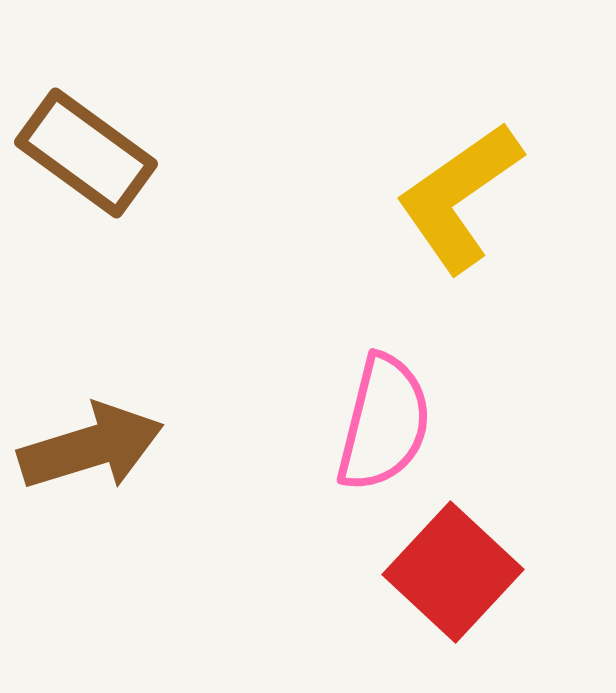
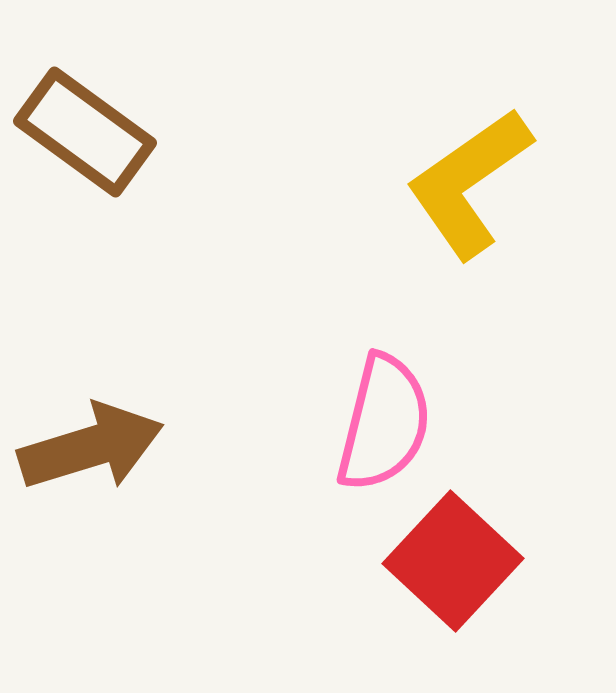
brown rectangle: moved 1 px left, 21 px up
yellow L-shape: moved 10 px right, 14 px up
red square: moved 11 px up
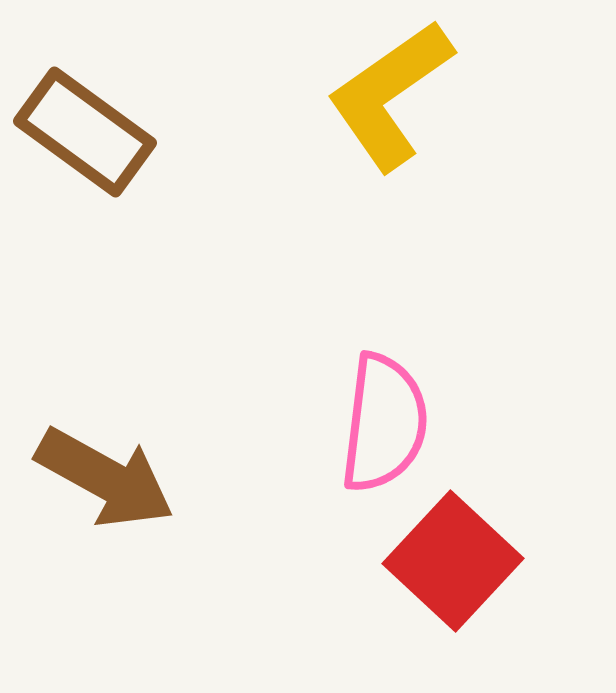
yellow L-shape: moved 79 px left, 88 px up
pink semicircle: rotated 7 degrees counterclockwise
brown arrow: moved 14 px right, 31 px down; rotated 46 degrees clockwise
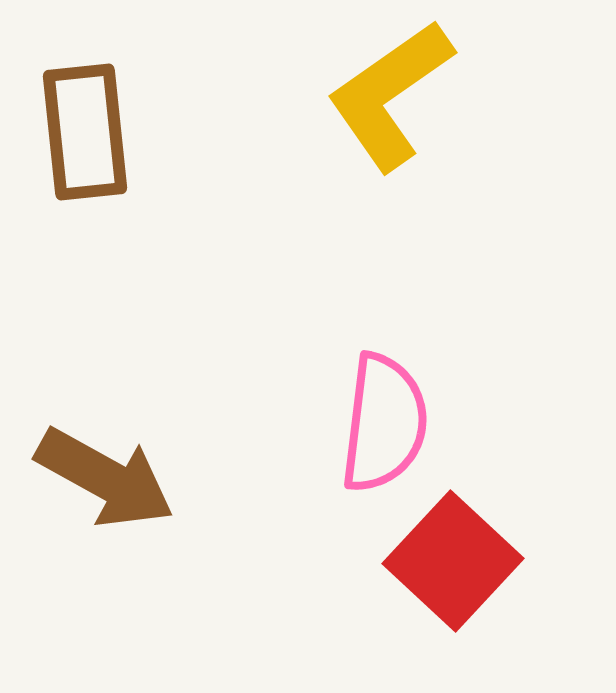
brown rectangle: rotated 48 degrees clockwise
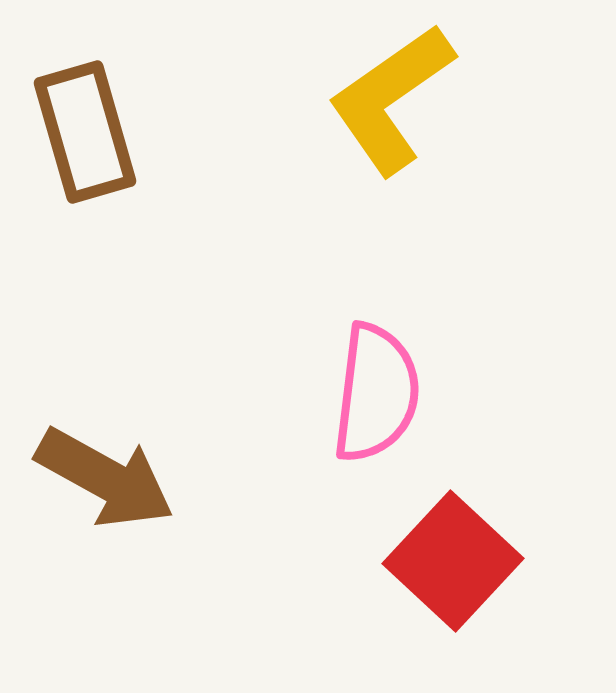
yellow L-shape: moved 1 px right, 4 px down
brown rectangle: rotated 10 degrees counterclockwise
pink semicircle: moved 8 px left, 30 px up
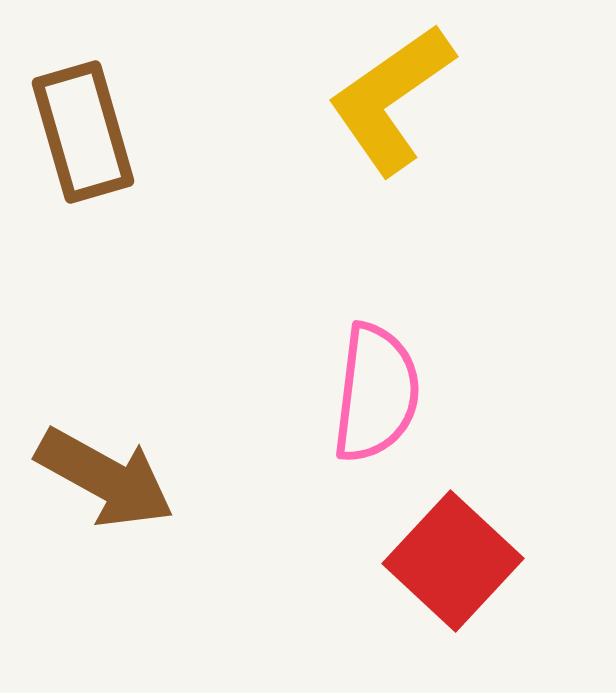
brown rectangle: moved 2 px left
